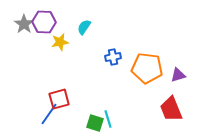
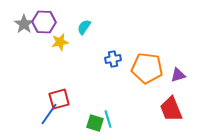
blue cross: moved 2 px down
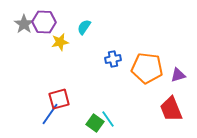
blue line: moved 1 px right
cyan line: rotated 18 degrees counterclockwise
green square: rotated 18 degrees clockwise
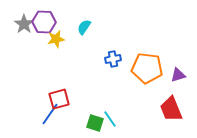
yellow star: moved 4 px left, 3 px up
cyan line: moved 2 px right
green square: rotated 18 degrees counterclockwise
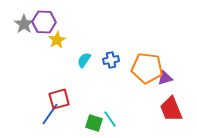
cyan semicircle: moved 33 px down
yellow star: moved 1 px right, 1 px down; rotated 18 degrees counterclockwise
blue cross: moved 2 px left, 1 px down
purple triangle: moved 13 px left, 3 px down
green square: moved 1 px left
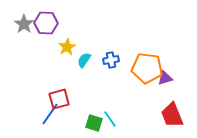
purple hexagon: moved 2 px right, 1 px down
yellow star: moved 10 px right, 7 px down
red trapezoid: moved 1 px right, 6 px down
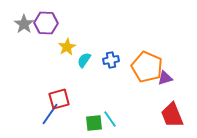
orange pentagon: moved 1 px up; rotated 16 degrees clockwise
green square: rotated 24 degrees counterclockwise
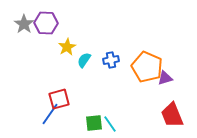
cyan line: moved 5 px down
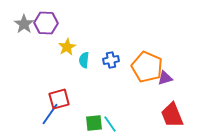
cyan semicircle: rotated 28 degrees counterclockwise
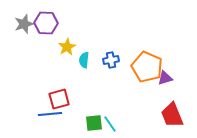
gray star: rotated 18 degrees clockwise
blue line: rotated 50 degrees clockwise
